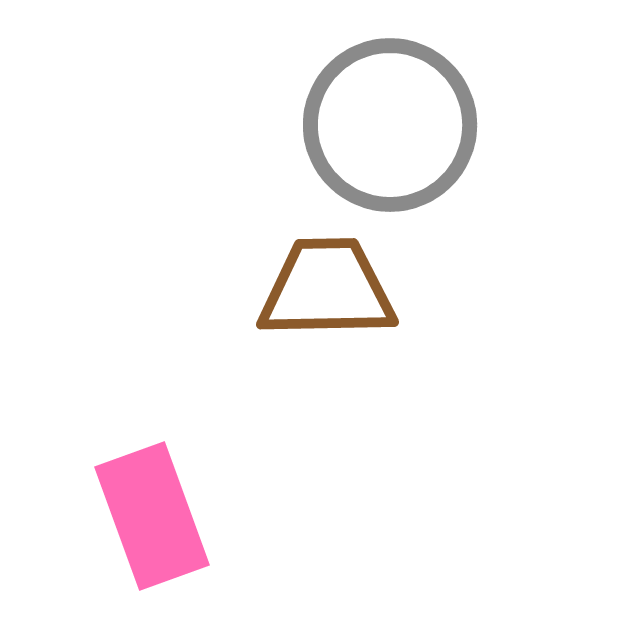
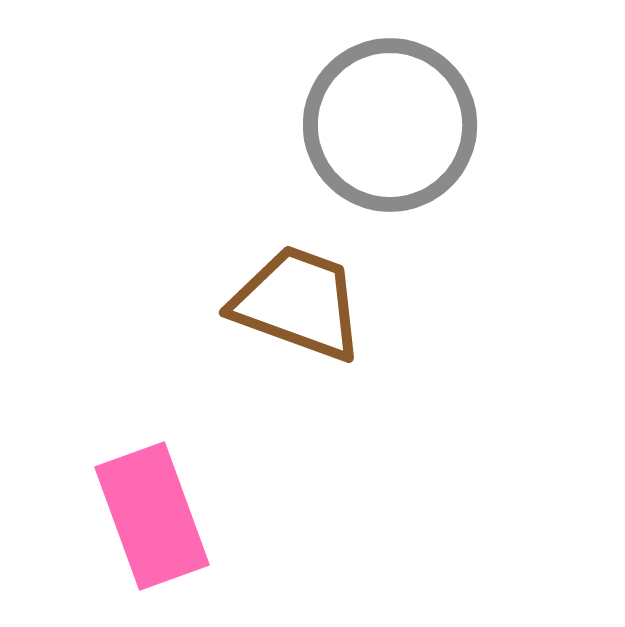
brown trapezoid: moved 29 px left, 14 px down; rotated 21 degrees clockwise
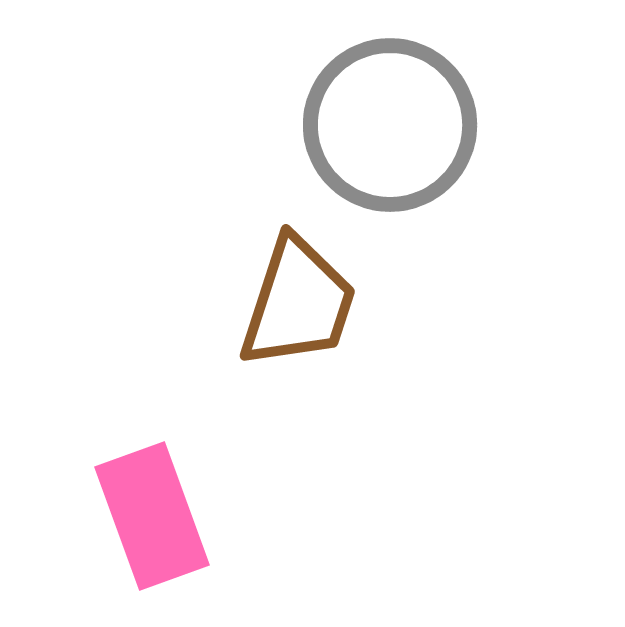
brown trapezoid: rotated 88 degrees clockwise
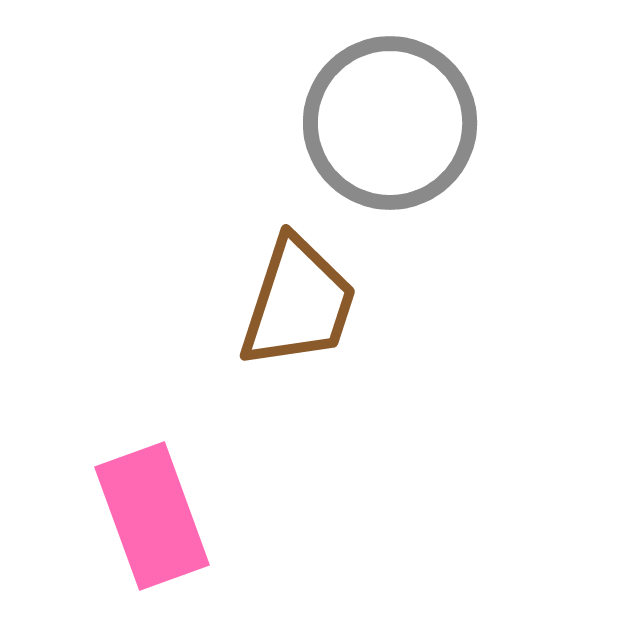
gray circle: moved 2 px up
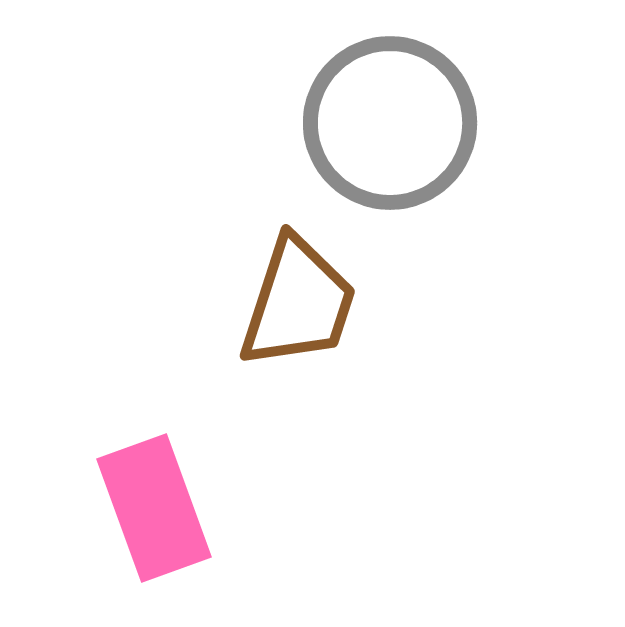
pink rectangle: moved 2 px right, 8 px up
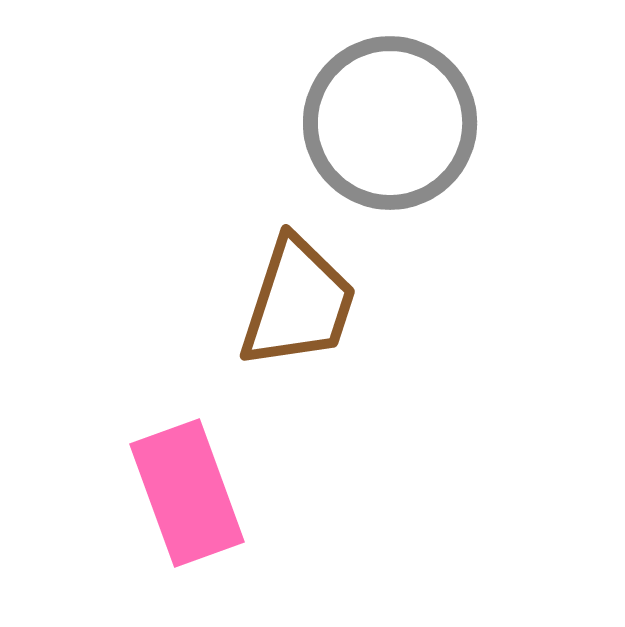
pink rectangle: moved 33 px right, 15 px up
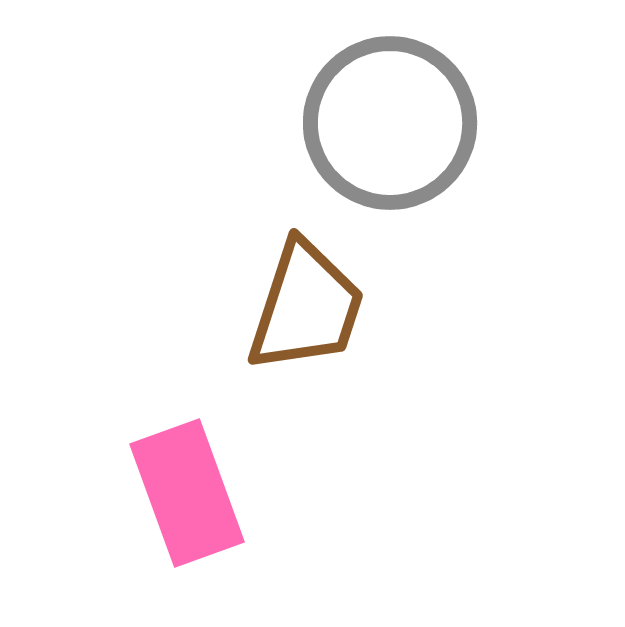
brown trapezoid: moved 8 px right, 4 px down
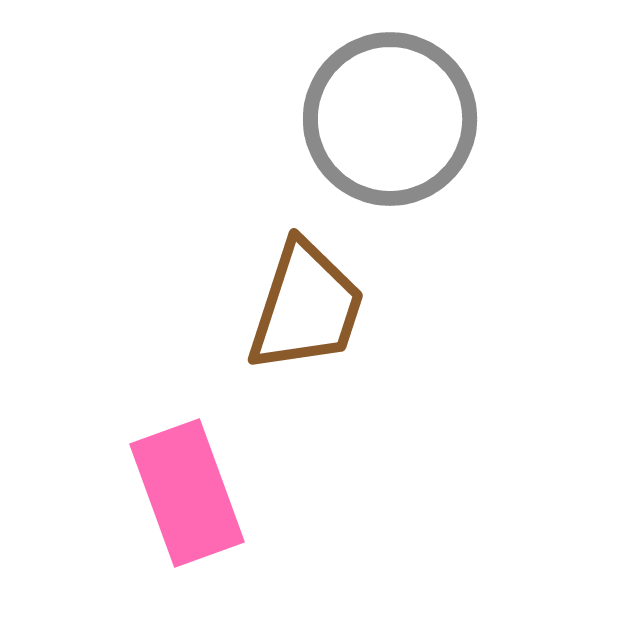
gray circle: moved 4 px up
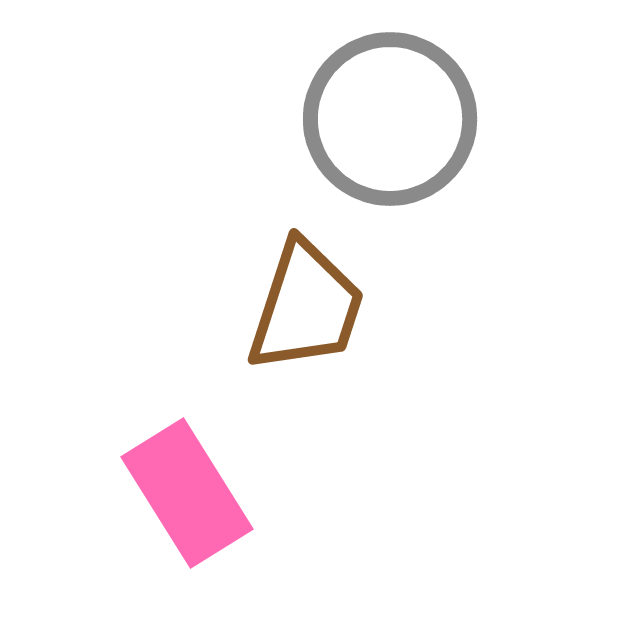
pink rectangle: rotated 12 degrees counterclockwise
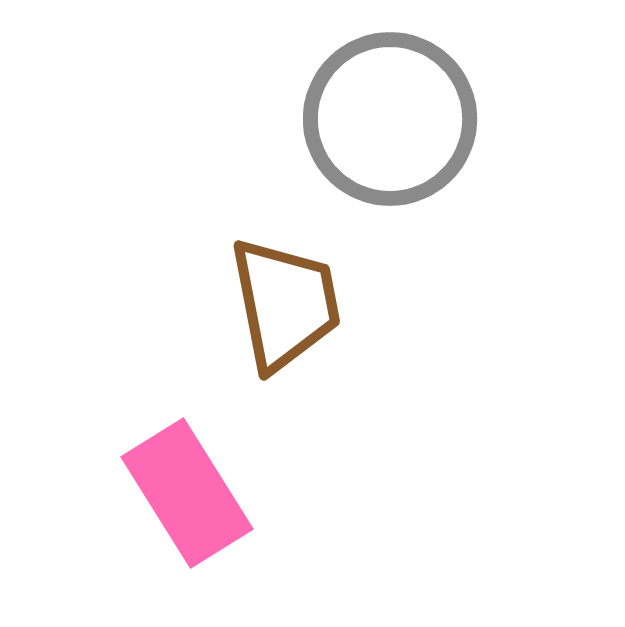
brown trapezoid: moved 21 px left, 3 px up; rotated 29 degrees counterclockwise
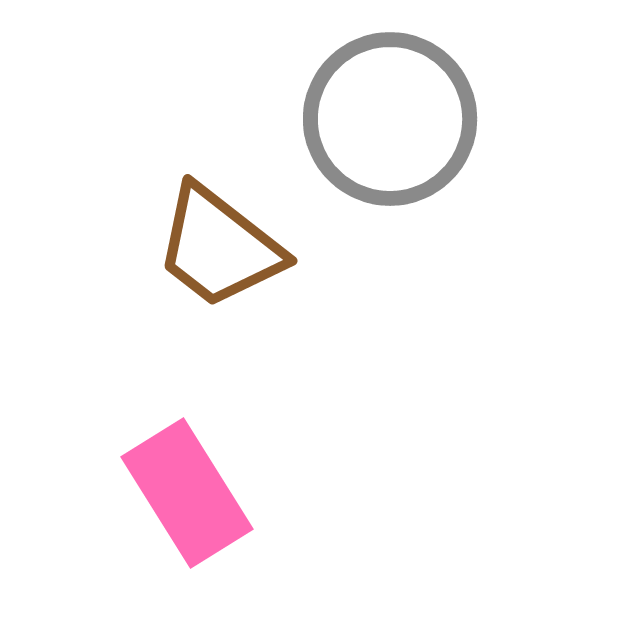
brown trapezoid: moved 66 px left, 57 px up; rotated 139 degrees clockwise
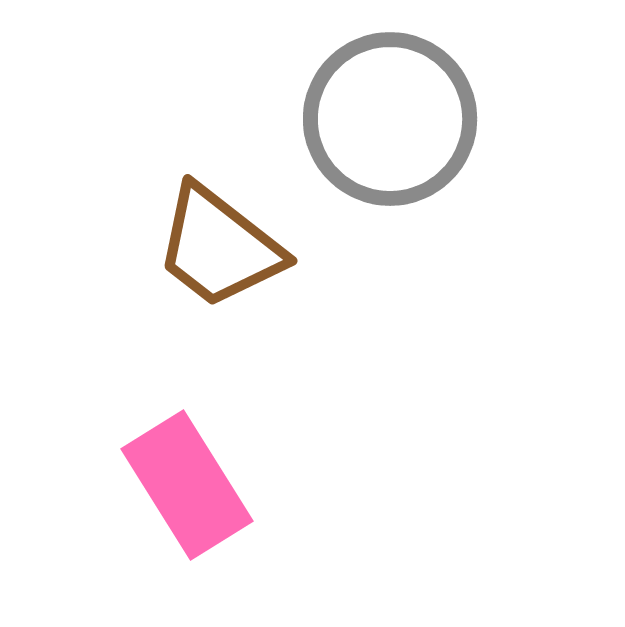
pink rectangle: moved 8 px up
